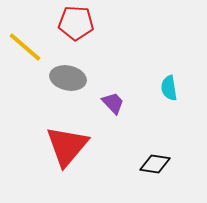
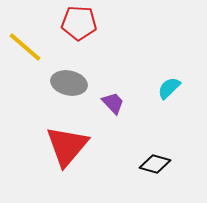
red pentagon: moved 3 px right
gray ellipse: moved 1 px right, 5 px down
cyan semicircle: rotated 55 degrees clockwise
black diamond: rotated 8 degrees clockwise
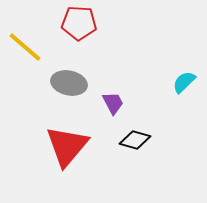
cyan semicircle: moved 15 px right, 6 px up
purple trapezoid: rotated 15 degrees clockwise
black diamond: moved 20 px left, 24 px up
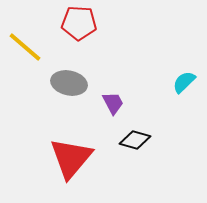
red triangle: moved 4 px right, 12 px down
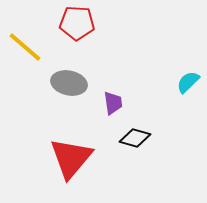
red pentagon: moved 2 px left
cyan semicircle: moved 4 px right
purple trapezoid: rotated 20 degrees clockwise
black diamond: moved 2 px up
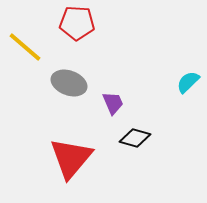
gray ellipse: rotated 8 degrees clockwise
purple trapezoid: rotated 15 degrees counterclockwise
